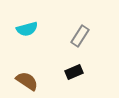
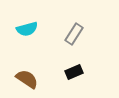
gray rectangle: moved 6 px left, 2 px up
brown semicircle: moved 2 px up
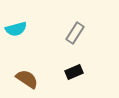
cyan semicircle: moved 11 px left
gray rectangle: moved 1 px right, 1 px up
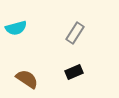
cyan semicircle: moved 1 px up
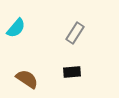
cyan semicircle: rotated 35 degrees counterclockwise
black rectangle: moved 2 px left; rotated 18 degrees clockwise
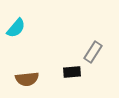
gray rectangle: moved 18 px right, 19 px down
brown semicircle: rotated 140 degrees clockwise
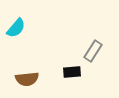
gray rectangle: moved 1 px up
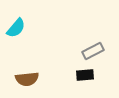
gray rectangle: rotated 30 degrees clockwise
black rectangle: moved 13 px right, 3 px down
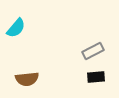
black rectangle: moved 11 px right, 2 px down
